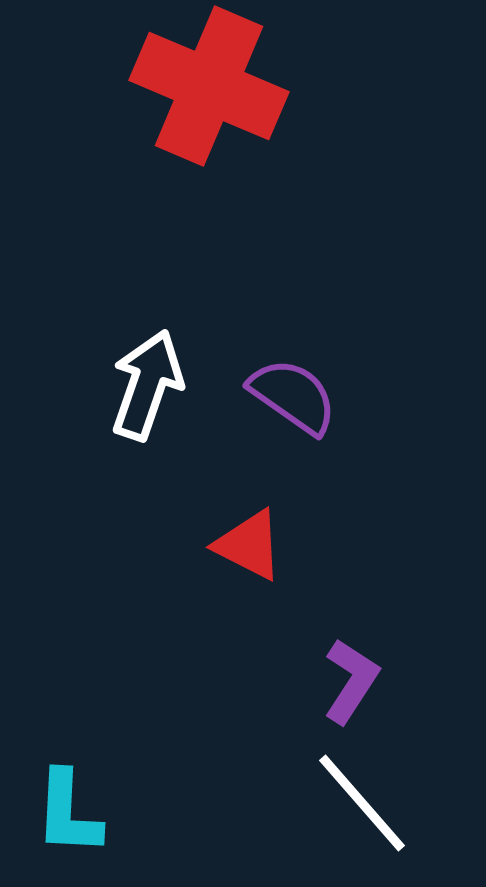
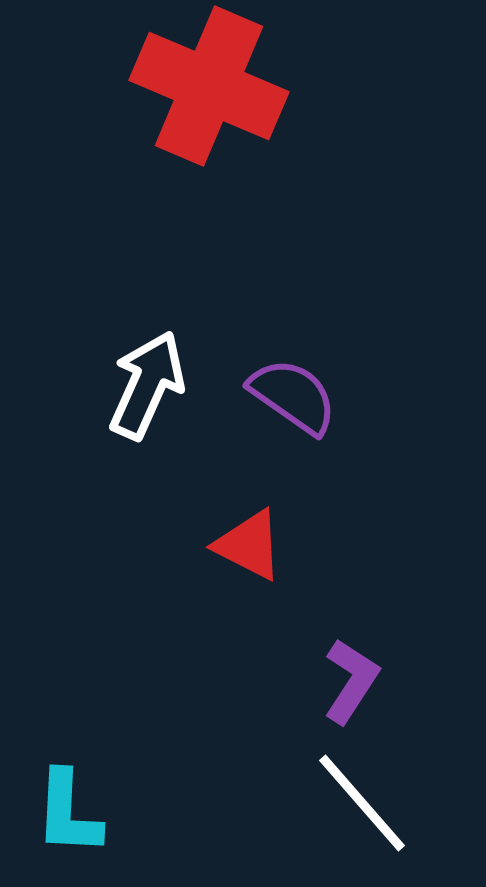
white arrow: rotated 5 degrees clockwise
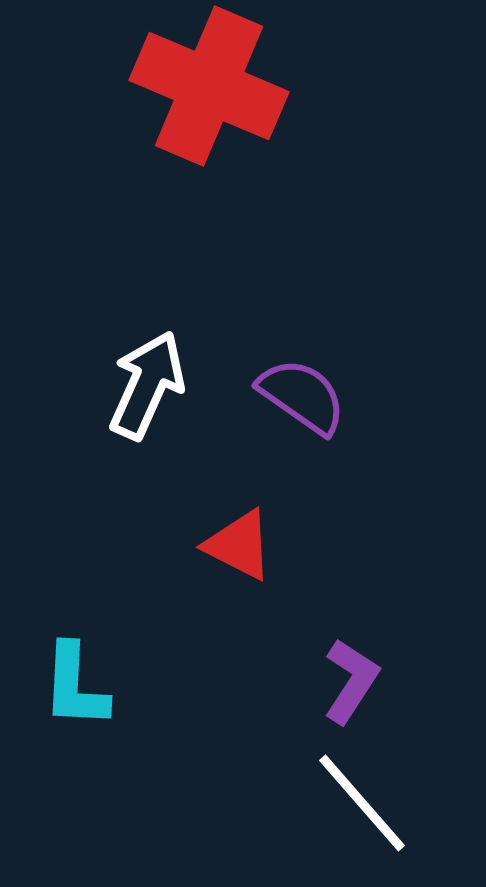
purple semicircle: moved 9 px right
red triangle: moved 10 px left
cyan L-shape: moved 7 px right, 127 px up
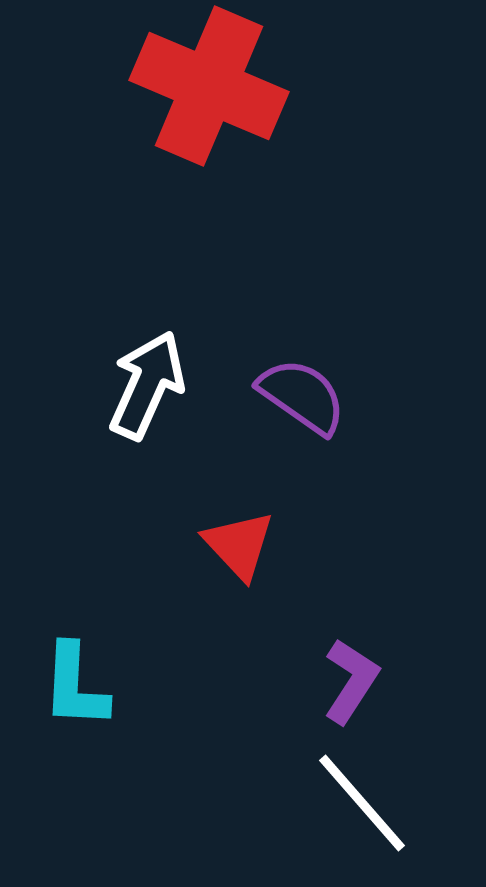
red triangle: rotated 20 degrees clockwise
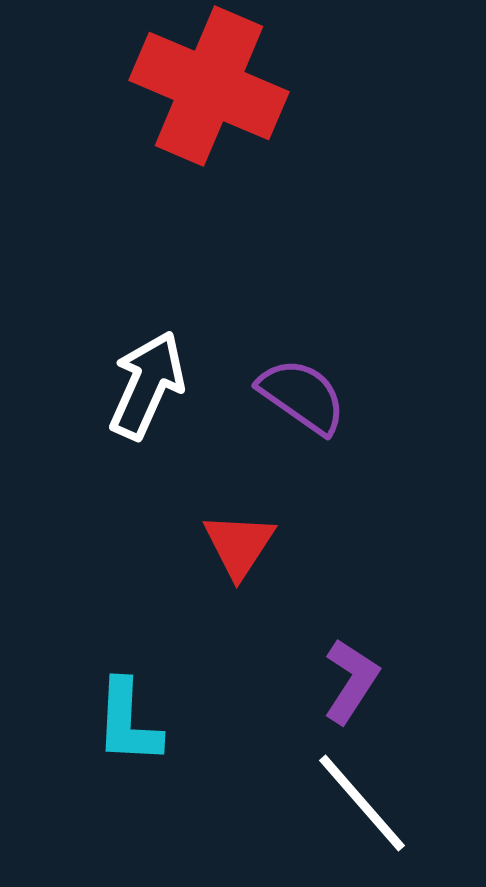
red triangle: rotated 16 degrees clockwise
cyan L-shape: moved 53 px right, 36 px down
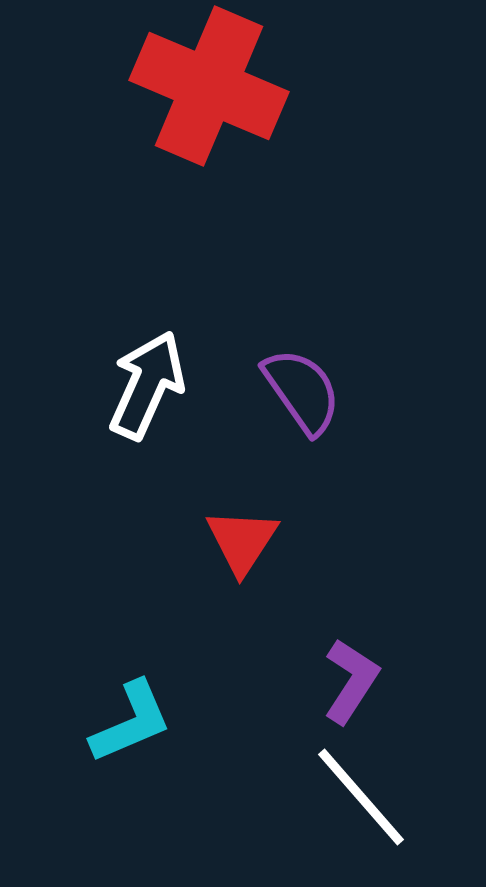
purple semicircle: moved 5 px up; rotated 20 degrees clockwise
red triangle: moved 3 px right, 4 px up
cyan L-shape: moved 3 px right; rotated 116 degrees counterclockwise
white line: moved 1 px left, 6 px up
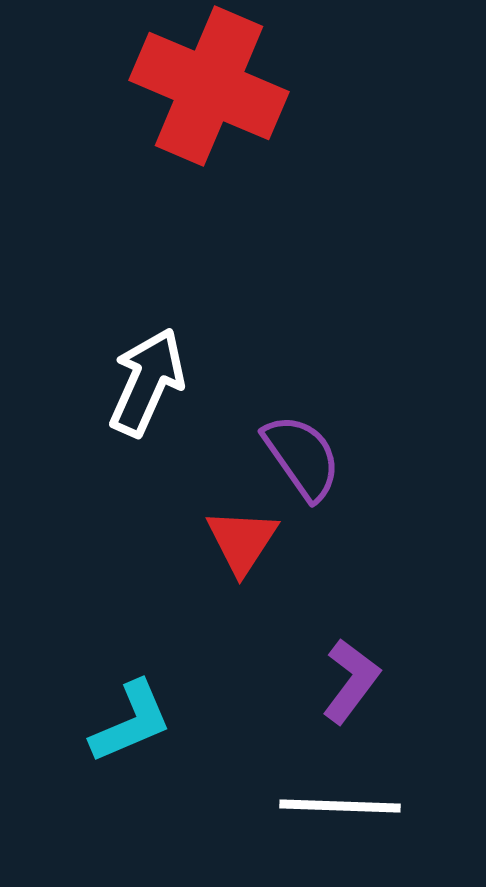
white arrow: moved 3 px up
purple semicircle: moved 66 px down
purple L-shape: rotated 4 degrees clockwise
white line: moved 21 px left, 9 px down; rotated 47 degrees counterclockwise
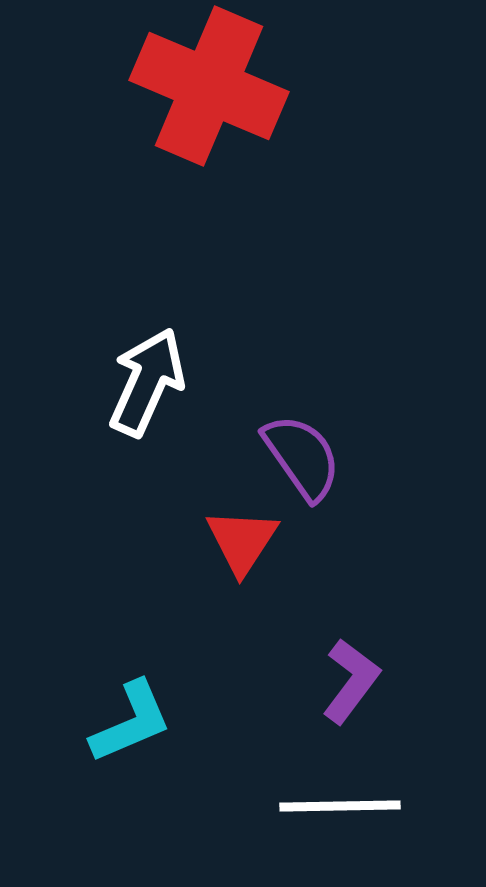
white line: rotated 3 degrees counterclockwise
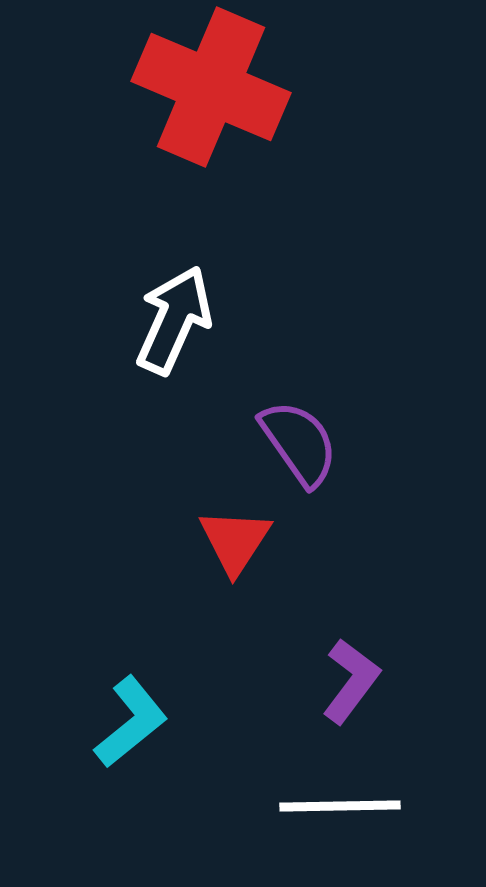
red cross: moved 2 px right, 1 px down
white arrow: moved 27 px right, 62 px up
purple semicircle: moved 3 px left, 14 px up
red triangle: moved 7 px left
cyan L-shape: rotated 16 degrees counterclockwise
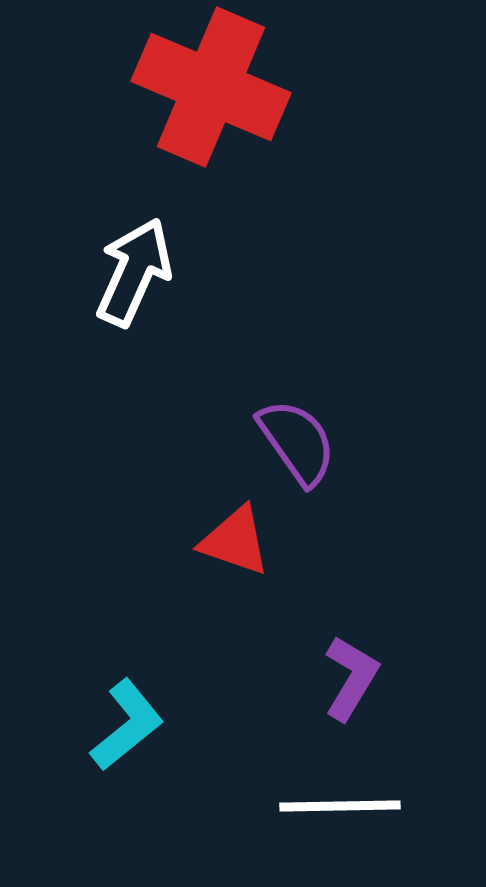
white arrow: moved 40 px left, 48 px up
purple semicircle: moved 2 px left, 1 px up
red triangle: rotated 44 degrees counterclockwise
purple L-shape: moved 3 px up; rotated 6 degrees counterclockwise
cyan L-shape: moved 4 px left, 3 px down
